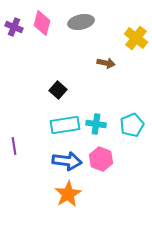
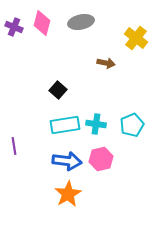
pink hexagon: rotated 25 degrees clockwise
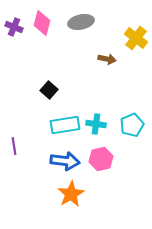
brown arrow: moved 1 px right, 4 px up
black square: moved 9 px left
blue arrow: moved 2 px left
orange star: moved 3 px right
